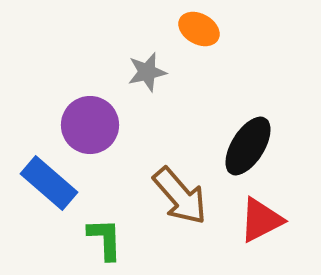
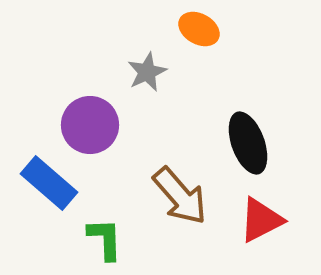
gray star: rotated 12 degrees counterclockwise
black ellipse: moved 3 px up; rotated 52 degrees counterclockwise
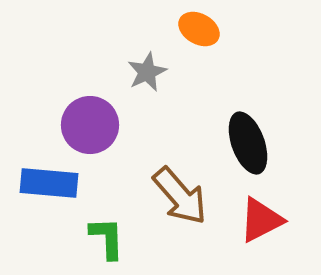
blue rectangle: rotated 36 degrees counterclockwise
green L-shape: moved 2 px right, 1 px up
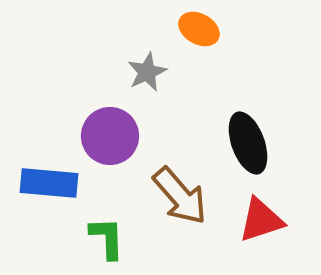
purple circle: moved 20 px right, 11 px down
red triangle: rotated 9 degrees clockwise
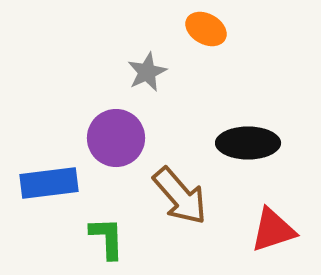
orange ellipse: moved 7 px right
purple circle: moved 6 px right, 2 px down
black ellipse: rotated 70 degrees counterclockwise
blue rectangle: rotated 12 degrees counterclockwise
red triangle: moved 12 px right, 10 px down
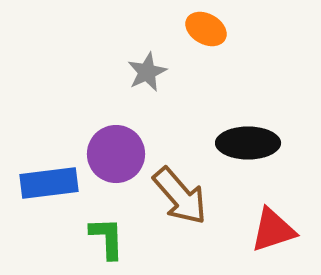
purple circle: moved 16 px down
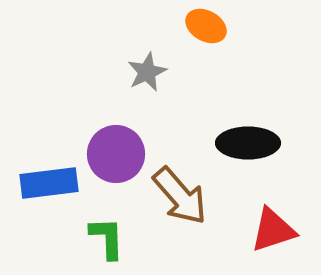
orange ellipse: moved 3 px up
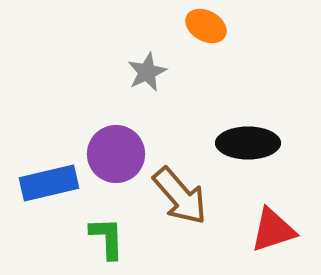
blue rectangle: rotated 6 degrees counterclockwise
